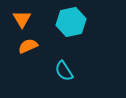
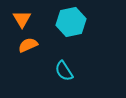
orange semicircle: moved 1 px up
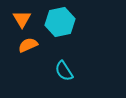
cyan hexagon: moved 11 px left
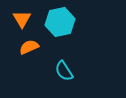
orange semicircle: moved 1 px right, 2 px down
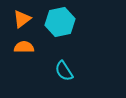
orange triangle: rotated 24 degrees clockwise
orange semicircle: moved 5 px left; rotated 24 degrees clockwise
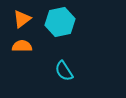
orange semicircle: moved 2 px left, 1 px up
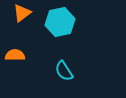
orange triangle: moved 6 px up
orange semicircle: moved 7 px left, 9 px down
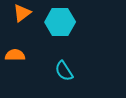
cyan hexagon: rotated 12 degrees clockwise
